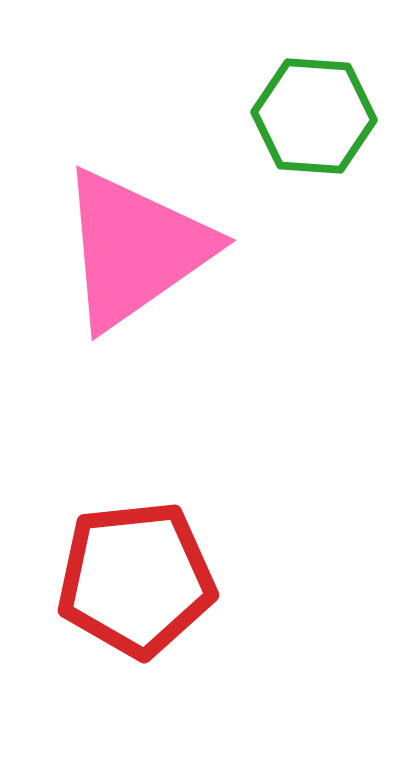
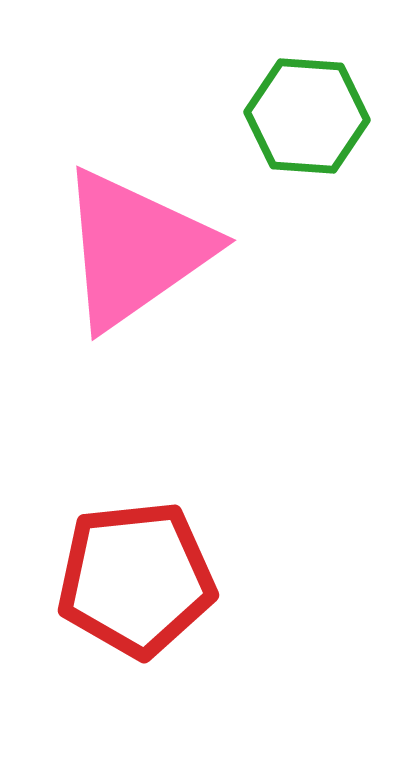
green hexagon: moved 7 px left
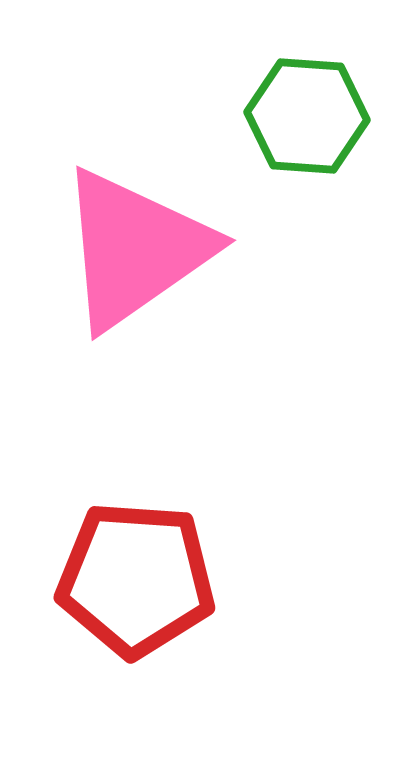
red pentagon: rotated 10 degrees clockwise
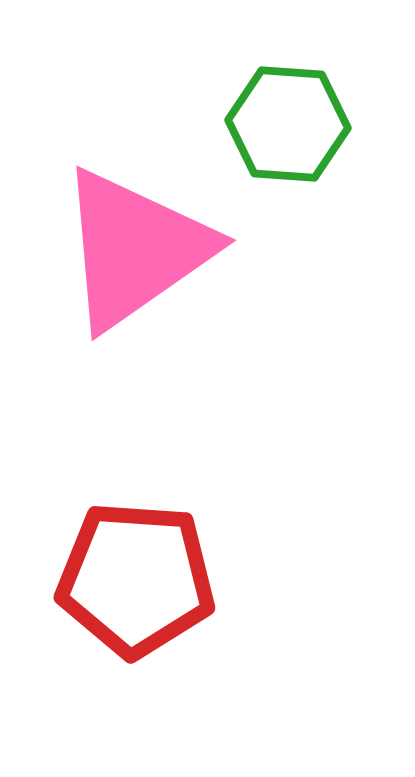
green hexagon: moved 19 px left, 8 px down
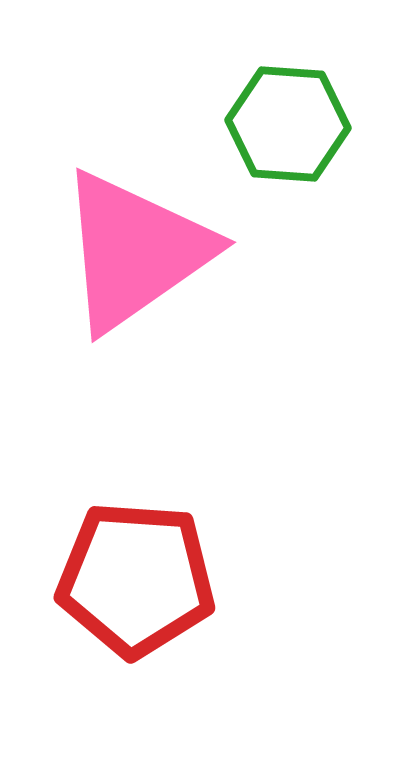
pink triangle: moved 2 px down
